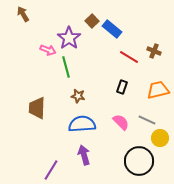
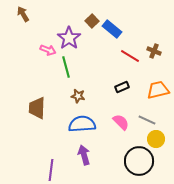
red line: moved 1 px right, 1 px up
black rectangle: rotated 48 degrees clockwise
yellow circle: moved 4 px left, 1 px down
purple line: rotated 25 degrees counterclockwise
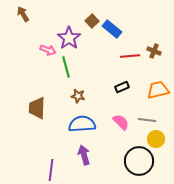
red line: rotated 36 degrees counterclockwise
gray line: rotated 18 degrees counterclockwise
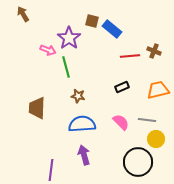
brown square: rotated 32 degrees counterclockwise
black circle: moved 1 px left, 1 px down
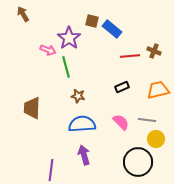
brown trapezoid: moved 5 px left
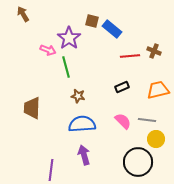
pink semicircle: moved 2 px right, 1 px up
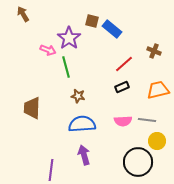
red line: moved 6 px left, 8 px down; rotated 36 degrees counterclockwise
pink semicircle: rotated 132 degrees clockwise
yellow circle: moved 1 px right, 2 px down
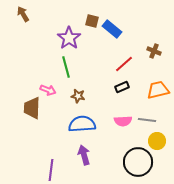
pink arrow: moved 40 px down
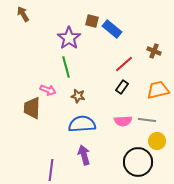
black rectangle: rotated 32 degrees counterclockwise
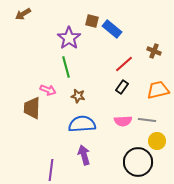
brown arrow: rotated 91 degrees counterclockwise
